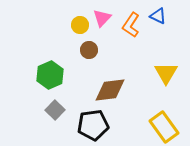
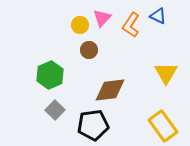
yellow rectangle: moved 1 px left, 1 px up
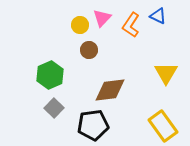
gray square: moved 1 px left, 2 px up
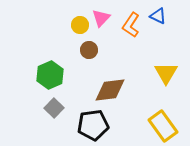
pink triangle: moved 1 px left
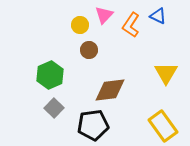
pink triangle: moved 3 px right, 3 px up
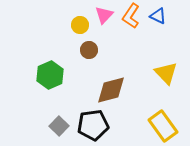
orange L-shape: moved 9 px up
yellow triangle: rotated 15 degrees counterclockwise
brown diamond: moved 1 px right; rotated 8 degrees counterclockwise
gray square: moved 5 px right, 18 px down
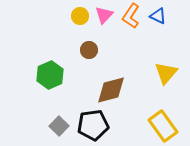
yellow circle: moved 9 px up
yellow triangle: rotated 25 degrees clockwise
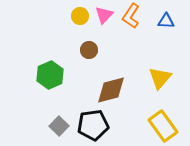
blue triangle: moved 8 px right, 5 px down; rotated 24 degrees counterclockwise
yellow triangle: moved 6 px left, 5 px down
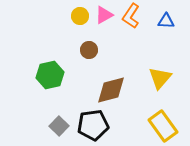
pink triangle: rotated 18 degrees clockwise
green hexagon: rotated 12 degrees clockwise
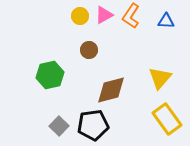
yellow rectangle: moved 4 px right, 7 px up
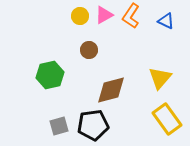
blue triangle: rotated 24 degrees clockwise
gray square: rotated 30 degrees clockwise
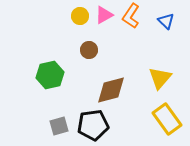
blue triangle: rotated 18 degrees clockwise
